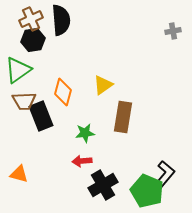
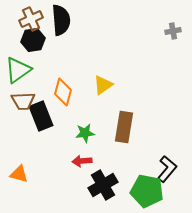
brown trapezoid: moved 1 px left
brown rectangle: moved 1 px right, 10 px down
black L-shape: moved 2 px right, 5 px up
green pentagon: rotated 12 degrees counterclockwise
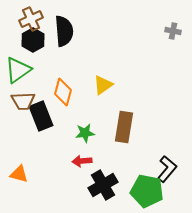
black semicircle: moved 3 px right, 11 px down
gray cross: rotated 21 degrees clockwise
black hexagon: rotated 20 degrees counterclockwise
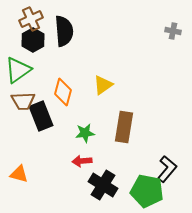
black cross: rotated 28 degrees counterclockwise
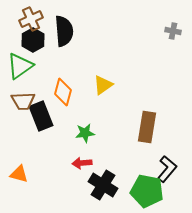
green triangle: moved 2 px right, 4 px up
brown rectangle: moved 23 px right
red arrow: moved 2 px down
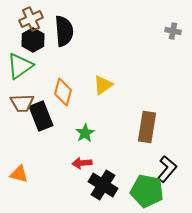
brown trapezoid: moved 1 px left, 2 px down
green star: rotated 24 degrees counterclockwise
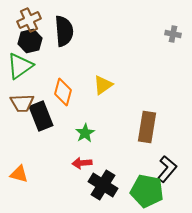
brown cross: moved 2 px left, 1 px down
gray cross: moved 3 px down
black hexagon: moved 3 px left, 1 px down; rotated 15 degrees clockwise
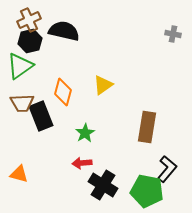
black semicircle: rotated 72 degrees counterclockwise
